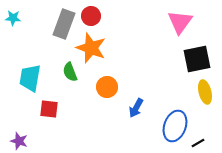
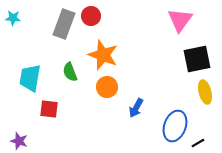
pink triangle: moved 2 px up
orange star: moved 12 px right, 7 px down
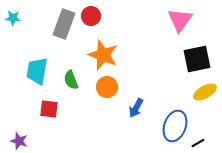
green semicircle: moved 1 px right, 8 px down
cyan trapezoid: moved 7 px right, 7 px up
yellow ellipse: rotated 75 degrees clockwise
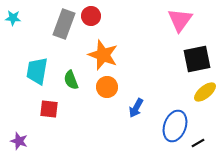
yellow ellipse: rotated 10 degrees counterclockwise
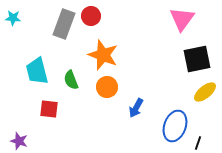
pink triangle: moved 2 px right, 1 px up
cyan trapezoid: rotated 24 degrees counterclockwise
black line: rotated 40 degrees counterclockwise
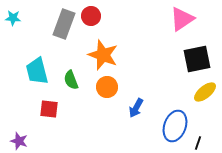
pink triangle: rotated 20 degrees clockwise
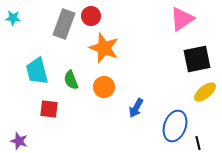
orange star: moved 1 px right, 7 px up
orange circle: moved 3 px left
black line: rotated 32 degrees counterclockwise
